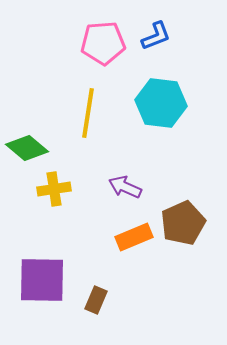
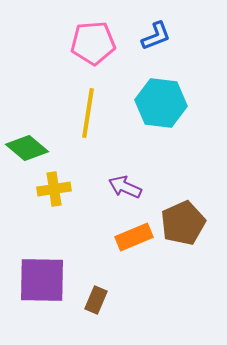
pink pentagon: moved 10 px left
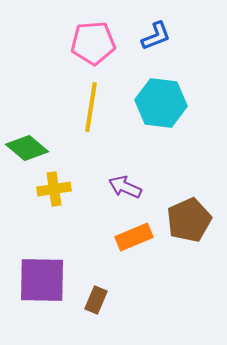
yellow line: moved 3 px right, 6 px up
brown pentagon: moved 6 px right, 3 px up
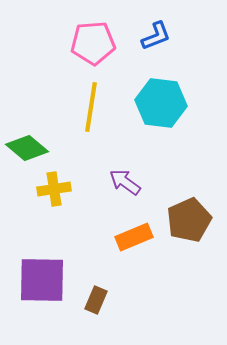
purple arrow: moved 5 px up; rotated 12 degrees clockwise
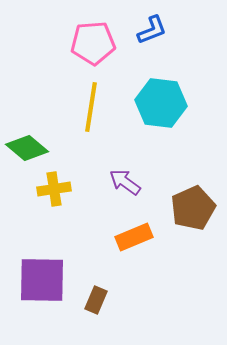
blue L-shape: moved 4 px left, 6 px up
brown pentagon: moved 4 px right, 12 px up
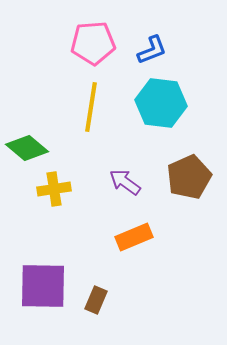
blue L-shape: moved 20 px down
brown pentagon: moved 4 px left, 31 px up
purple square: moved 1 px right, 6 px down
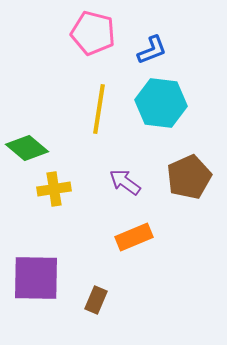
pink pentagon: moved 10 px up; rotated 18 degrees clockwise
yellow line: moved 8 px right, 2 px down
purple square: moved 7 px left, 8 px up
